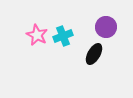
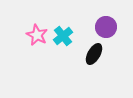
cyan cross: rotated 18 degrees counterclockwise
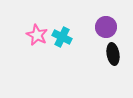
cyan cross: moved 1 px left, 1 px down; rotated 24 degrees counterclockwise
black ellipse: moved 19 px right; rotated 40 degrees counterclockwise
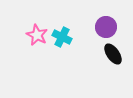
black ellipse: rotated 25 degrees counterclockwise
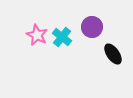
purple circle: moved 14 px left
cyan cross: rotated 12 degrees clockwise
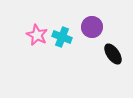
cyan cross: rotated 18 degrees counterclockwise
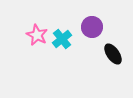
cyan cross: moved 2 px down; rotated 30 degrees clockwise
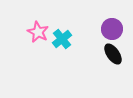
purple circle: moved 20 px right, 2 px down
pink star: moved 1 px right, 3 px up
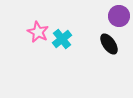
purple circle: moved 7 px right, 13 px up
black ellipse: moved 4 px left, 10 px up
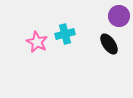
pink star: moved 1 px left, 10 px down
cyan cross: moved 3 px right, 5 px up; rotated 24 degrees clockwise
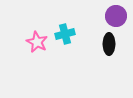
purple circle: moved 3 px left
black ellipse: rotated 35 degrees clockwise
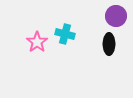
cyan cross: rotated 30 degrees clockwise
pink star: rotated 10 degrees clockwise
